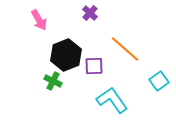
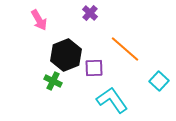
purple square: moved 2 px down
cyan square: rotated 12 degrees counterclockwise
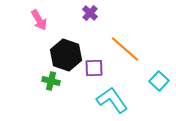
black hexagon: rotated 20 degrees counterclockwise
green cross: moved 2 px left; rotated 12 degrees counterclockwise
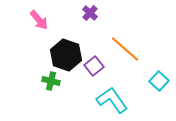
pink arrow: rotated 10 degrees counterclockwise
purple square: moved 2 px up; rotated 36 degrees counterclockwise
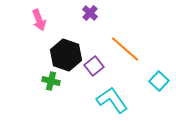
pink arrow: rotated 20 degrees clockwise
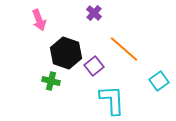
purple cross: moved 4 px right
orange line: moved 1 px left
black hexagon: moved 2 px up
cyan square: rotated 12 degrees clockwise
cyan L-shape: rotated 32 degrees clockwise
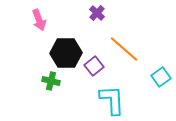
purple cross: moved 3 px right
black hexagon: rotated 20 degrees counterclockwise
cyan square: moved 2 px right, 4 px up
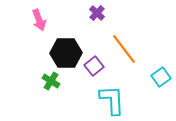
orange line: rotated 12 degrees clockwise
green cross: rotated 18 degrees clockwise
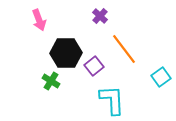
purple cross: moved 3 px right, 3 px down
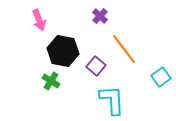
black hexagon: moved 3 px left, 2 px up; rotated 12 degrees clockwise
purple square: moved 2 px right; rotated 12 degrees counterclockwise
